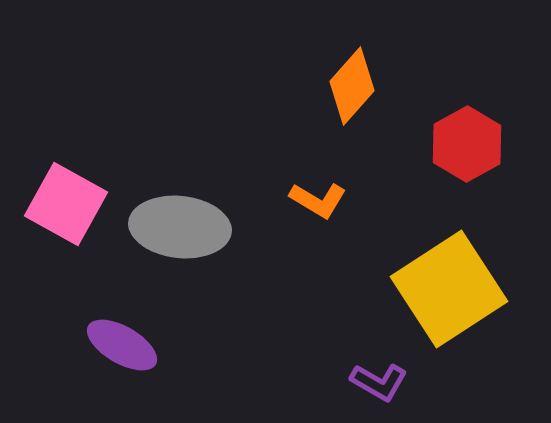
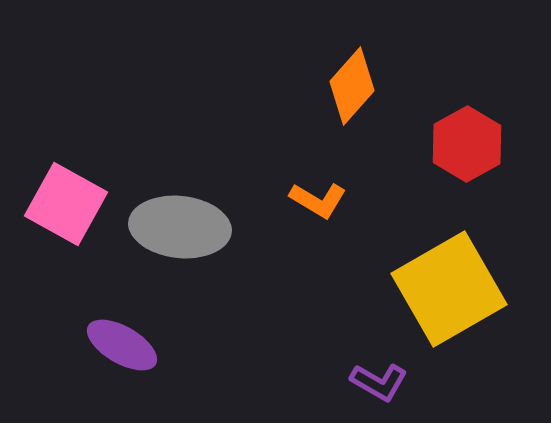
yellow square: rotated 3 degrees clockwise
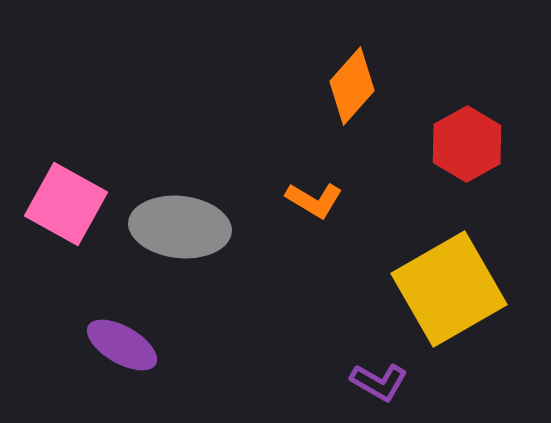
orange L-shape: moved 4 px left
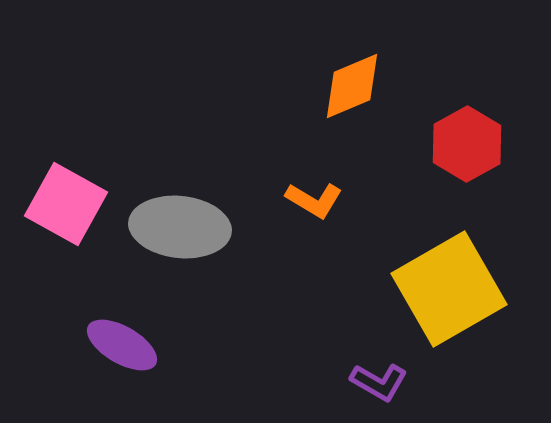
orange diamond: rotated 26 degrees clockwise
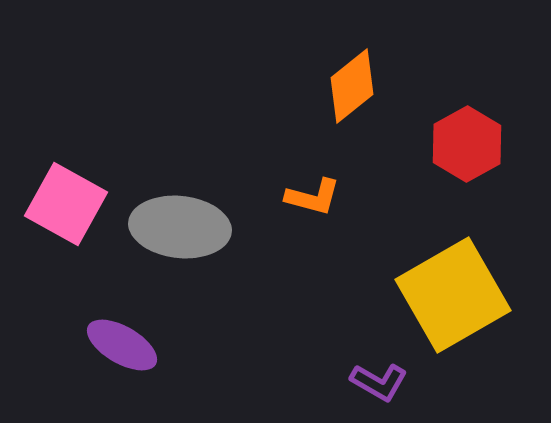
orange diamond: rotated 16 degrees counterclockwise
orange L-shape: moved 1 px left, 3 px up; rotated 16 degrees counterclockwise
yellow square: moved 4 px right, 6 px down
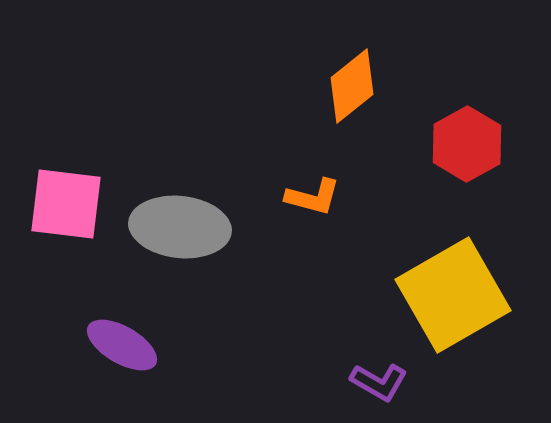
pink square: rotated 22 degrees counterclockwise
